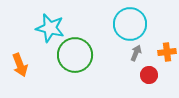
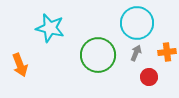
cyan circle: moved 7 px right, 1 px up
green circle: moved 23 px right
red circle: moved 2 px down
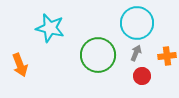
orange cross: moved 4 px down
red circle: moved 7 px left, 1 px up
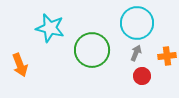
green circle: moved 6 px left, 5 px up
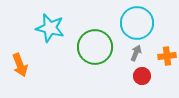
green circle: moved 3 px right, 3 px up
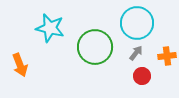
gray arrow: rotated 14 degrees clockwise
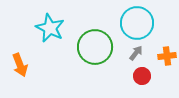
cyan star: rotated 12 degrees clockwise
